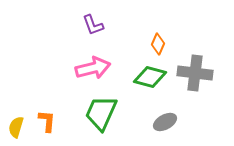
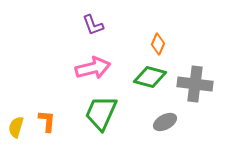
gray cross: moved 11 px down
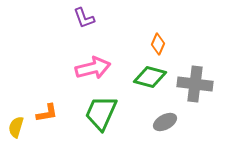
purple L-shape: moved 9 px left, 7 px up
orange L-shape: moved 8 px up; rotated 75 degrees clockwise
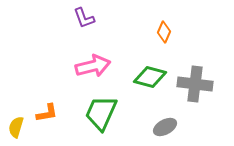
orange diamond: moved 6 px right, 12 px up
pink arrow: moved 2 px up
gray ellipse: moved 5 px down
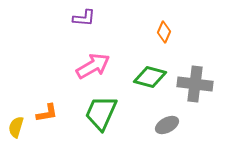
purple L-shape: rotated 65 degrees counterclockwise
pink arrow: rotated 16 degrees counterclockwise
gray ellipse: moved 2 px right, 2 px up
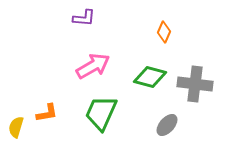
gray ellipse: rotated 20 degrees counterclockwise
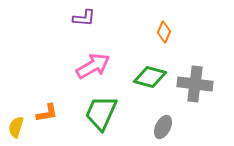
gray ellipse: moved 4 px left, 2 px down; rotated 15 degrees counterclockwise
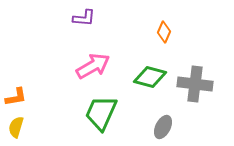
orange L-shape: moved 31 px left, 16 px up
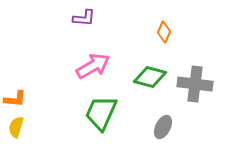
orange L-shape: moved 1 px left, 2 px down; rotated 15 degrees clockwise
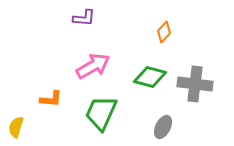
orange diamond: rotated 20 degrees clockwise
orange L-shape: moved 36 px right
